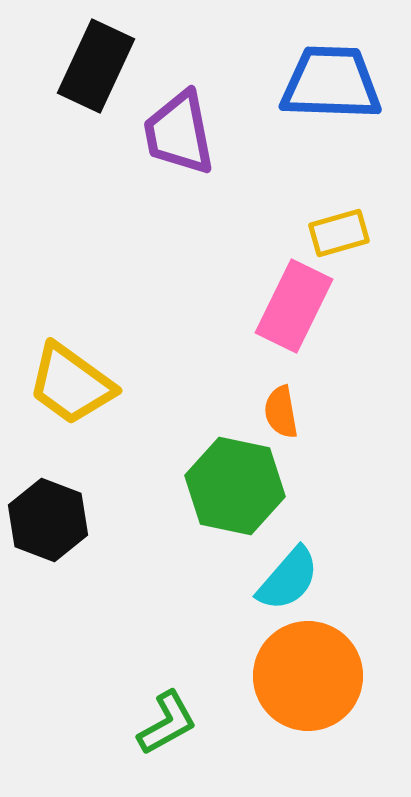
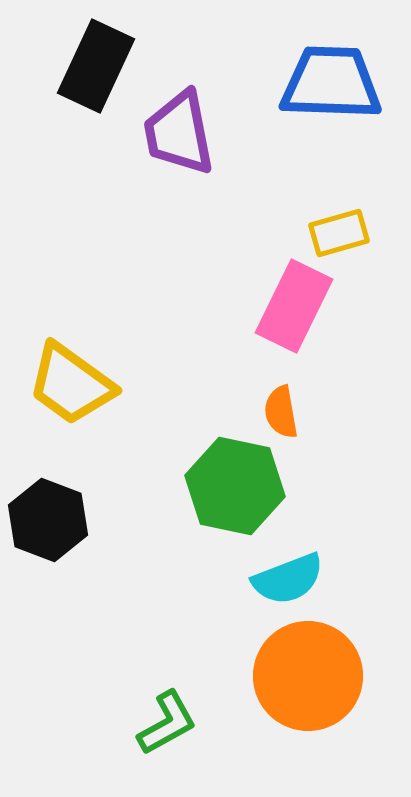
cyan semicircle: rotated 28 degrees clockwise
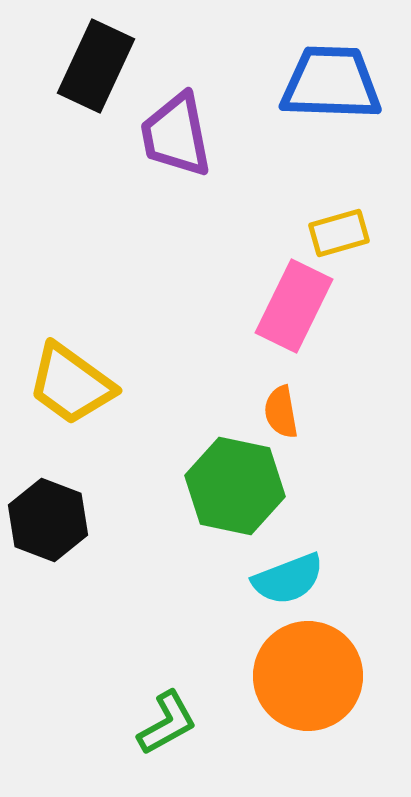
purple trapezoid: moved 3 px left, 2 px down
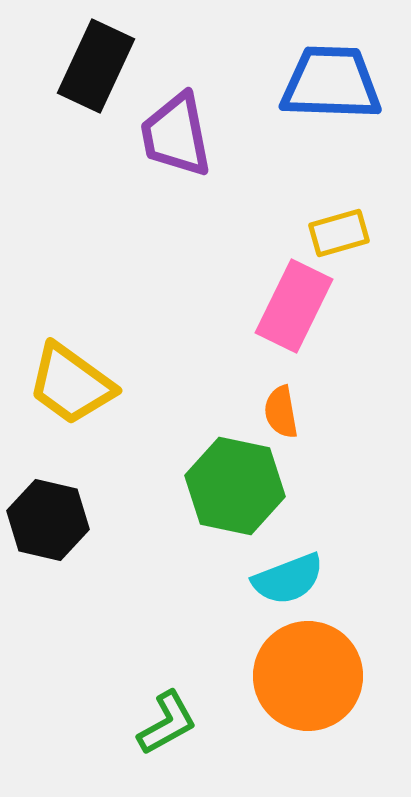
black hexagon: rotated 8 degrees counterclockwise
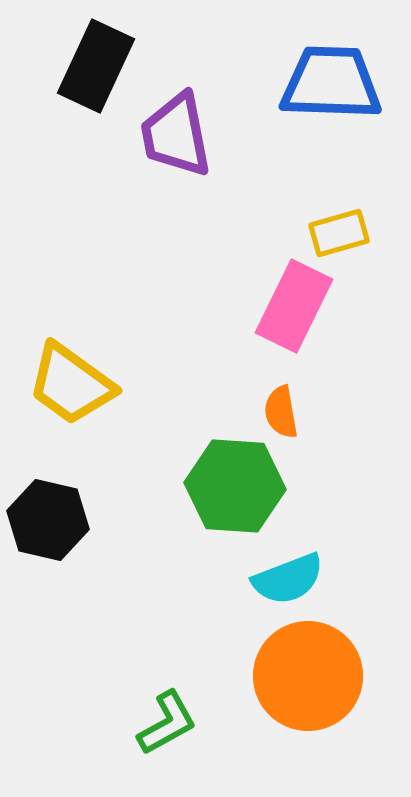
green hexagon: rotated 8 degrees counterclockwise
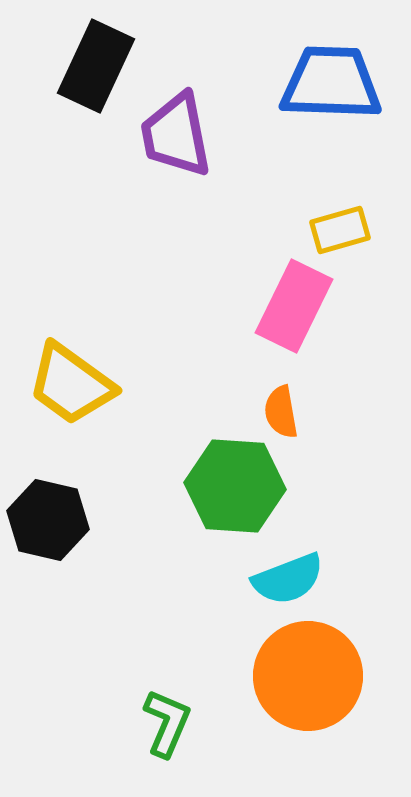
yellow rectangle: moved 1 px right, 3 px up
green L-shape: rotated 38 degrees counterclockwise
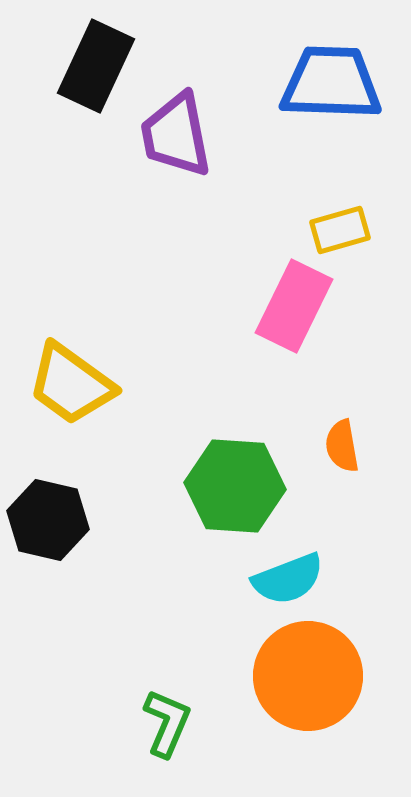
orange semicircle: moved 61 px right, 34 px down
